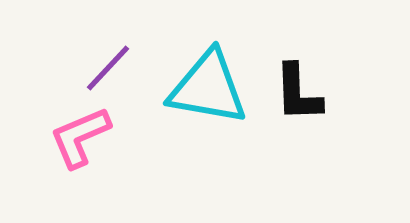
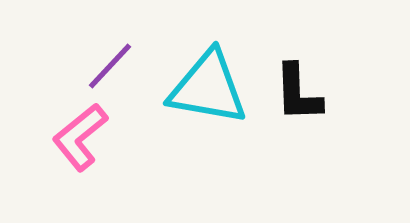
purple line: moved 2 px right, 2 px up
pink L-shape: rotated 16 degrees counterclockwise
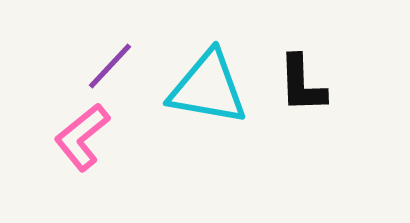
black L-shape: moved 4 px right, 9 px up
pink L-shape: moved 2 px right
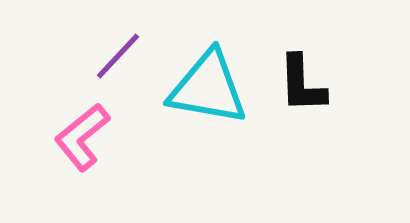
purple line: moved 8 px right, 10 px up
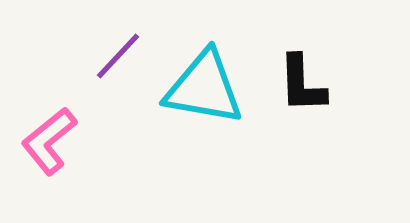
cyan triangle: moved 4 px left
pink L-shape: moved 33 px left, 4 px down
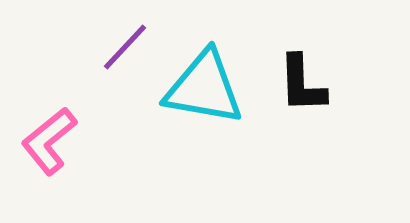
purple line: moved 7 px right, 9 px up
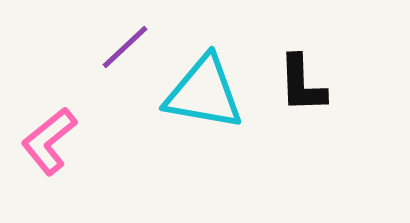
purple line: rotated 4 degrees clockwise
cyan triangle: moved 5 px down
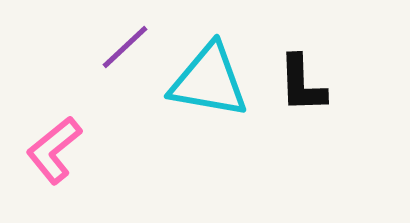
cyan triangle: moved 5 px right, 12 px up
pink L-shape: moved 5 px right, 9 px down
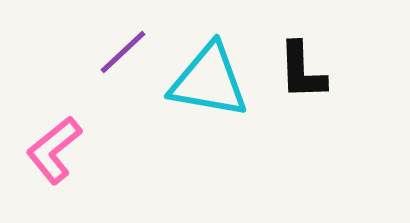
purple line: moved 2 px left, 5 px down
black L-shape: moved 13 px up
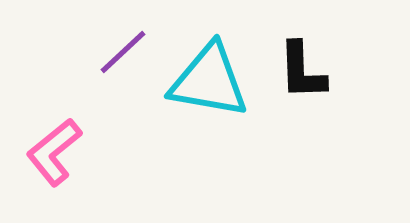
pink L-shape: moved 2 px down
